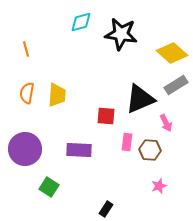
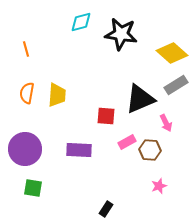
pink rectangle: rotated 54 degrees clockwise
green square: moved 16 px left, 1 px down; rotated 24 degrees counterclockwise
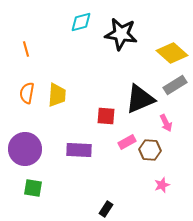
gray rectangle: moved 1 px left
pink star: moved 3 px right, 1 px up
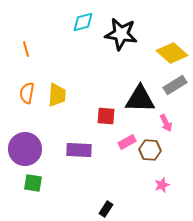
cyan diamond: moved 2 px right
black triangle: rotated 24 degrees clockwise
green square: moved 5 px up
